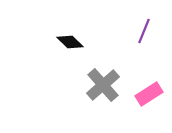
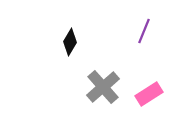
black diamond: rotated 76 degrees clockwise
gray cross: moved 2 px down
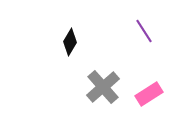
purple line: rotated 55 degrees counterclockwise
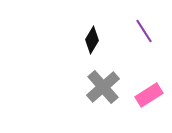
black diamond: moved 22 px right, 2 px up
pink rectangle: moved 1 px down
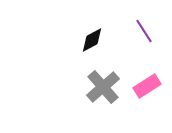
black diamond: rotated 32 degrees clockwise
pink rectangle: moved 2 px left, 9 px up
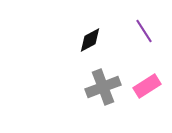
black diamond: moved 2 px left
gray cross: rotated 20 degrees clockwise
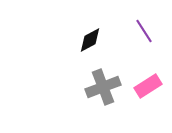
pink rectangle: moved 1 px right
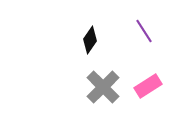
black diamond: rotated 28 degrees counterclockwise
gray cross: rotated 24 degrees counterclockwise
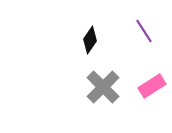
pink rectangle: moved 4 px right
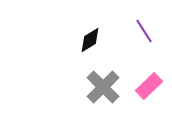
black diamond: rotated 24 degrees clockwise
pink rectangle: moved 3 px left; rotated 12 degrees counterclockwise
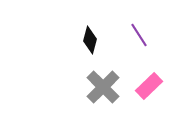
purple line: moved 5 px left, 4 px down
black diamond: rotated 44 degrees counterclockwise
